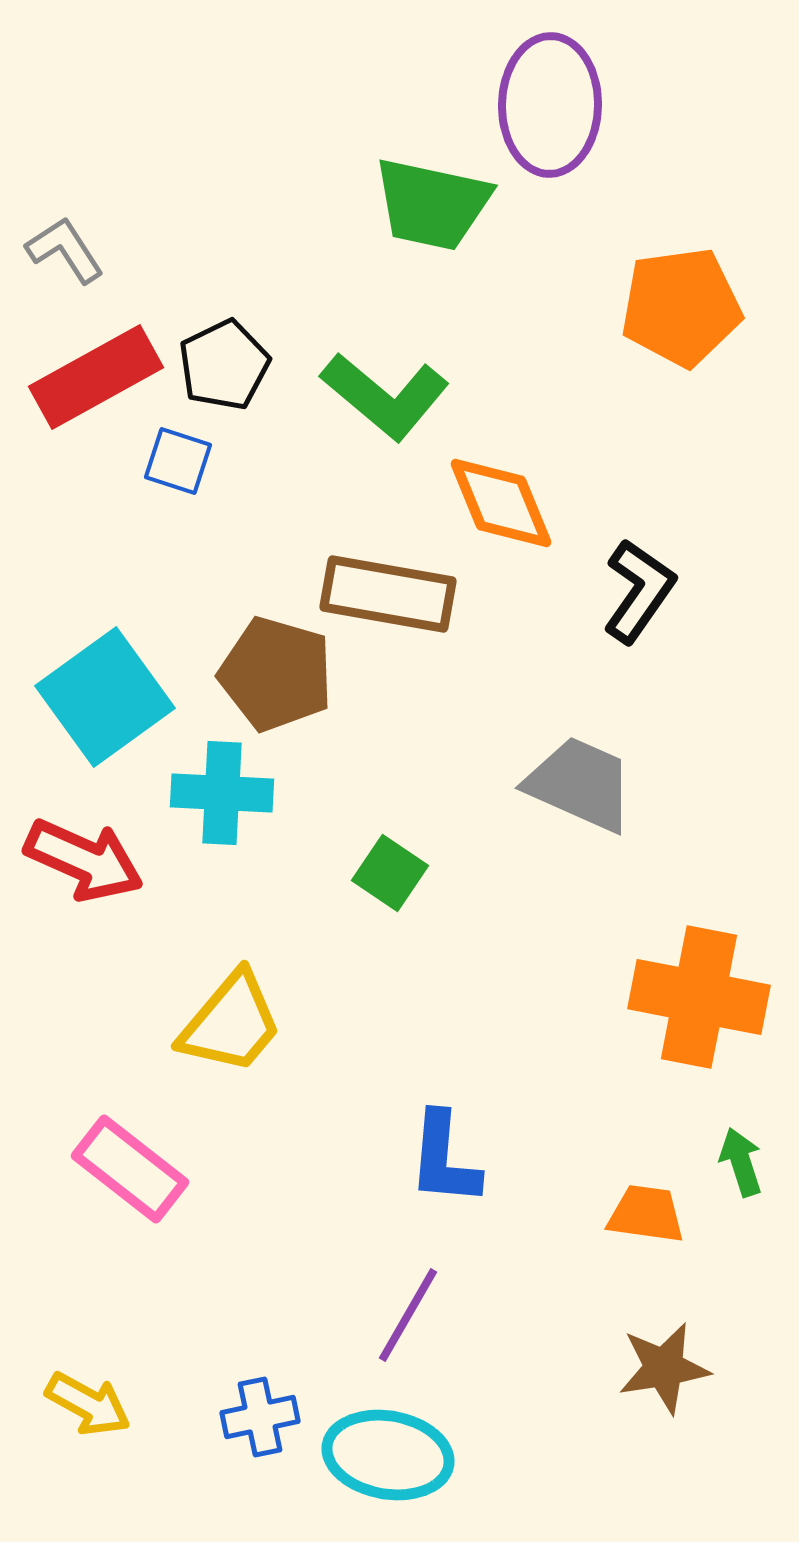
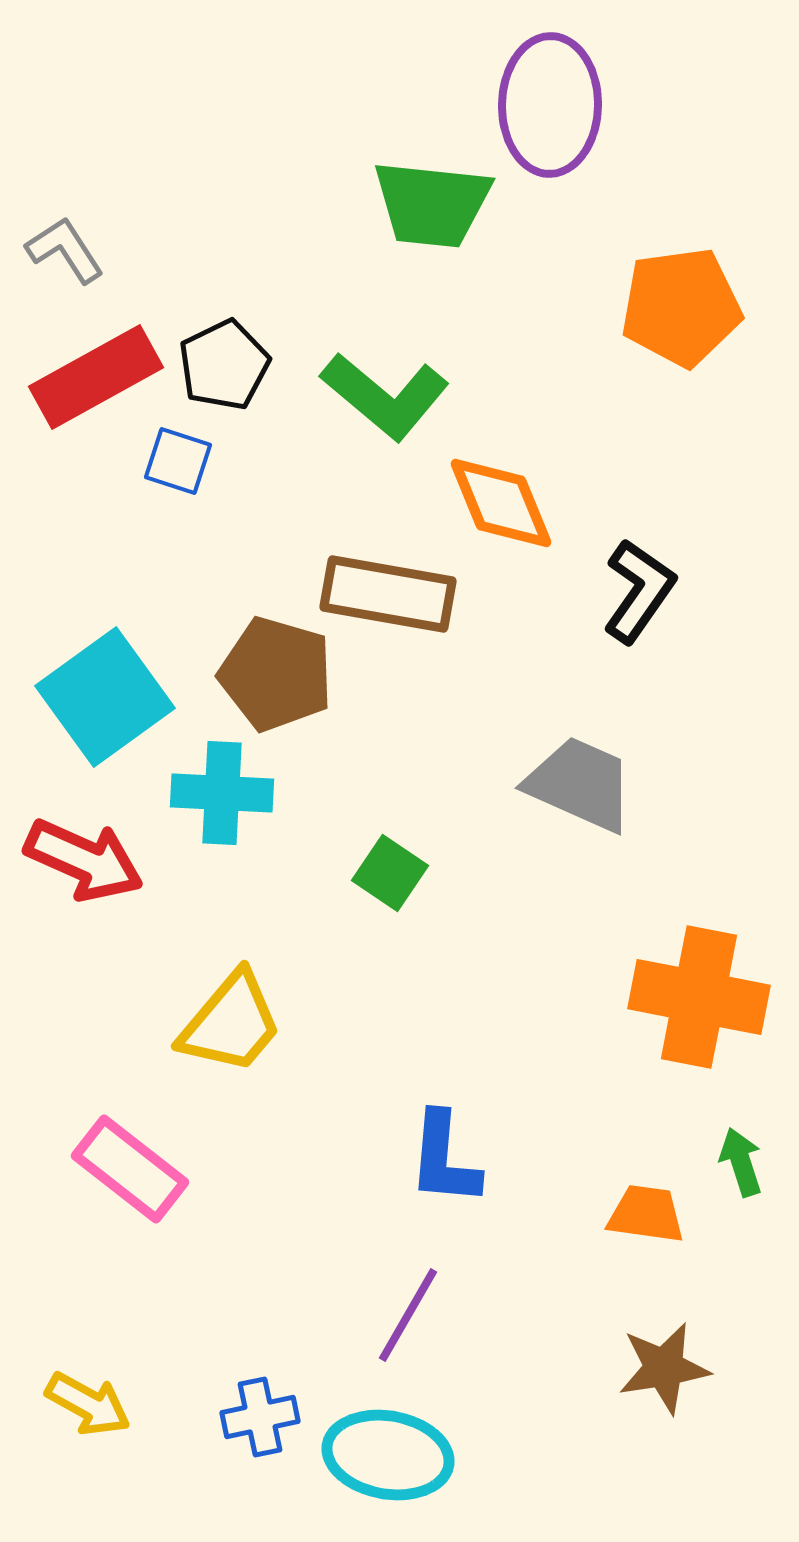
green trapezoid: rotated 6 degrees counterclockwise
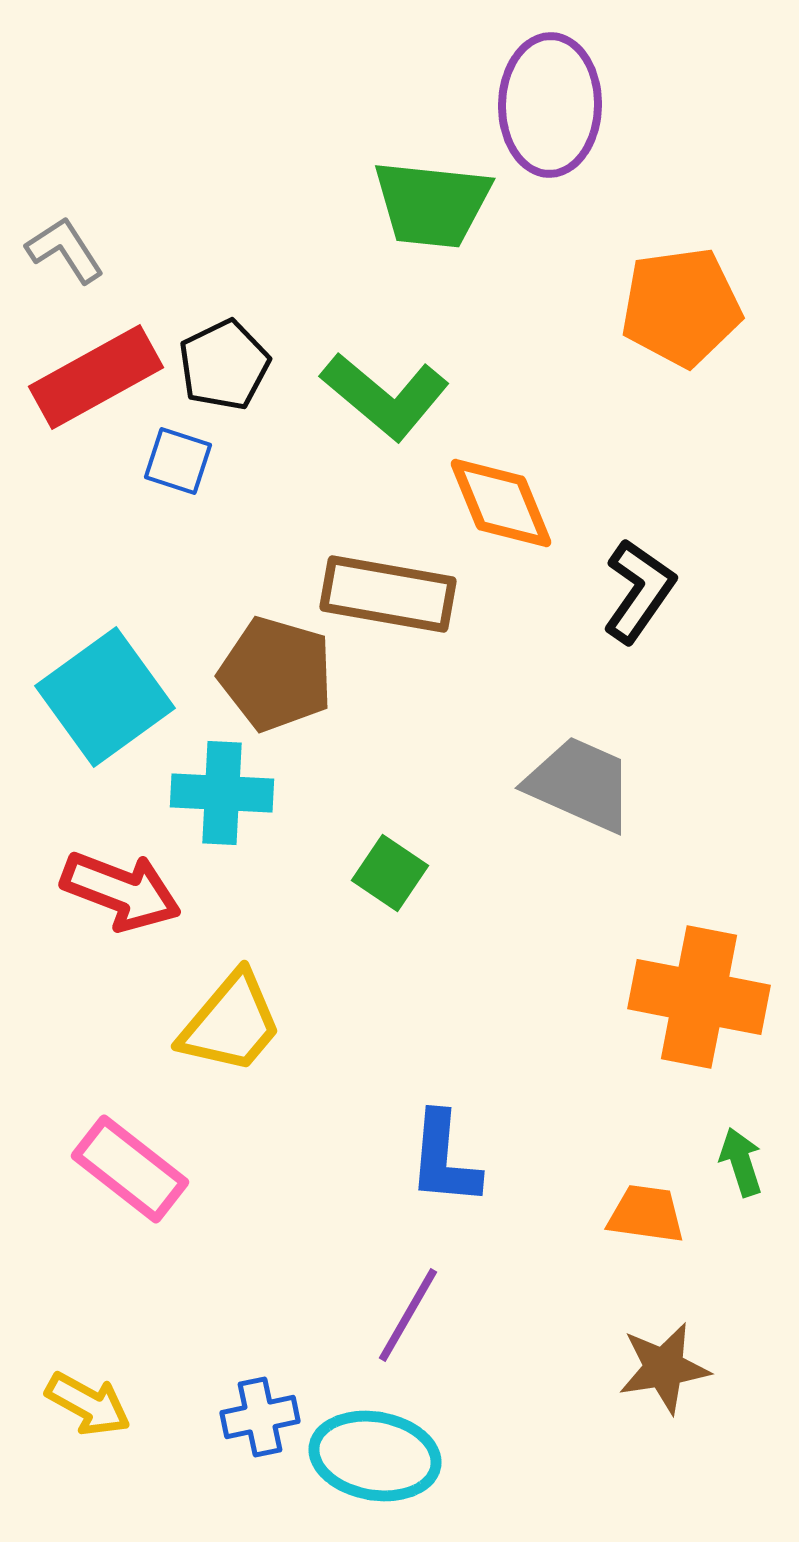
red arrow: moved 37 px right, 31 px down; rotated 3 degrees counterclockwise
cyan ellipse: moved 13 px left, 1 px down
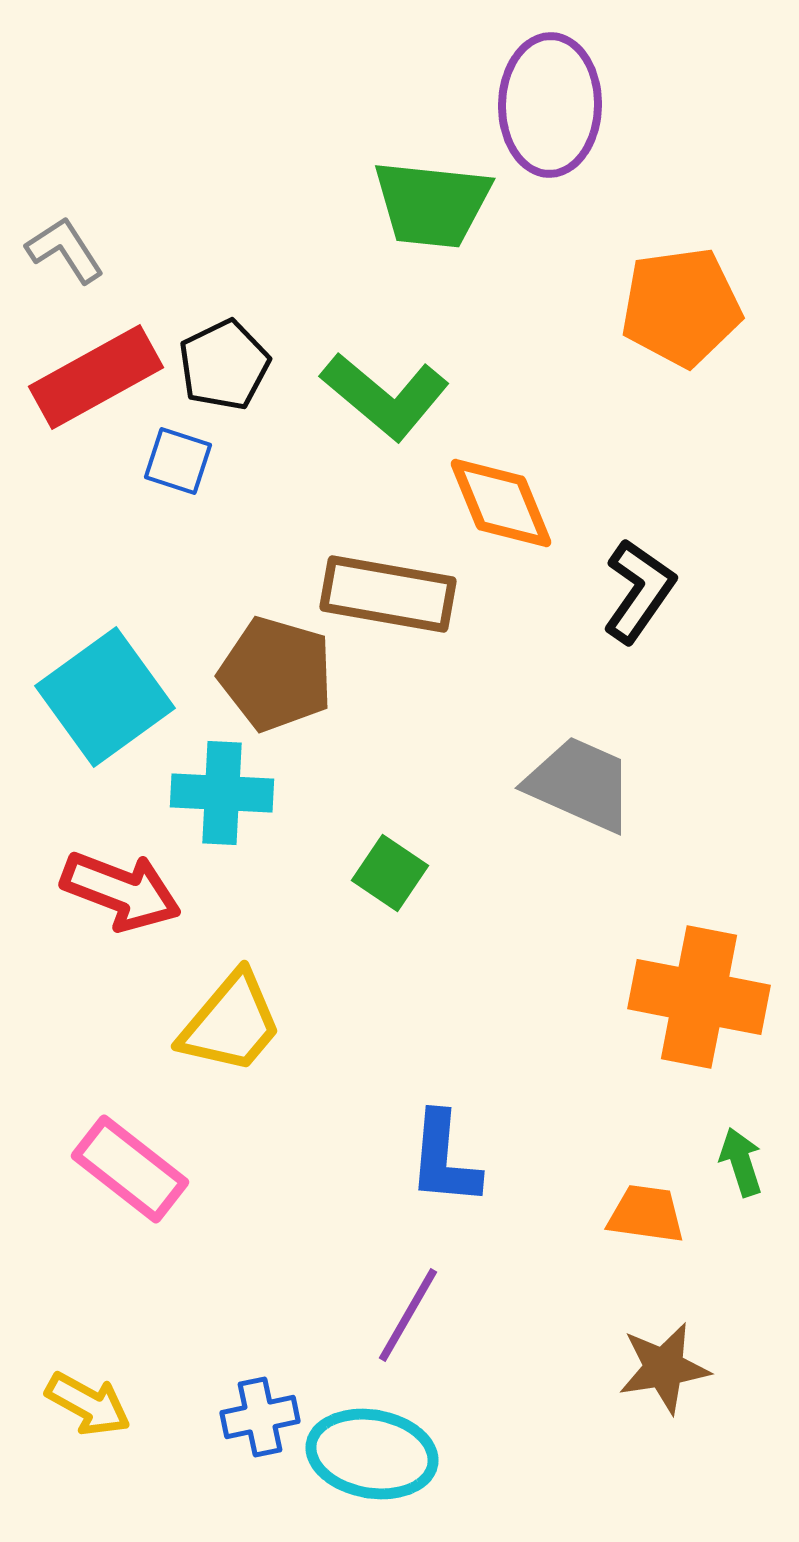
cyan ellipse: moved 3 px left, 2 px up
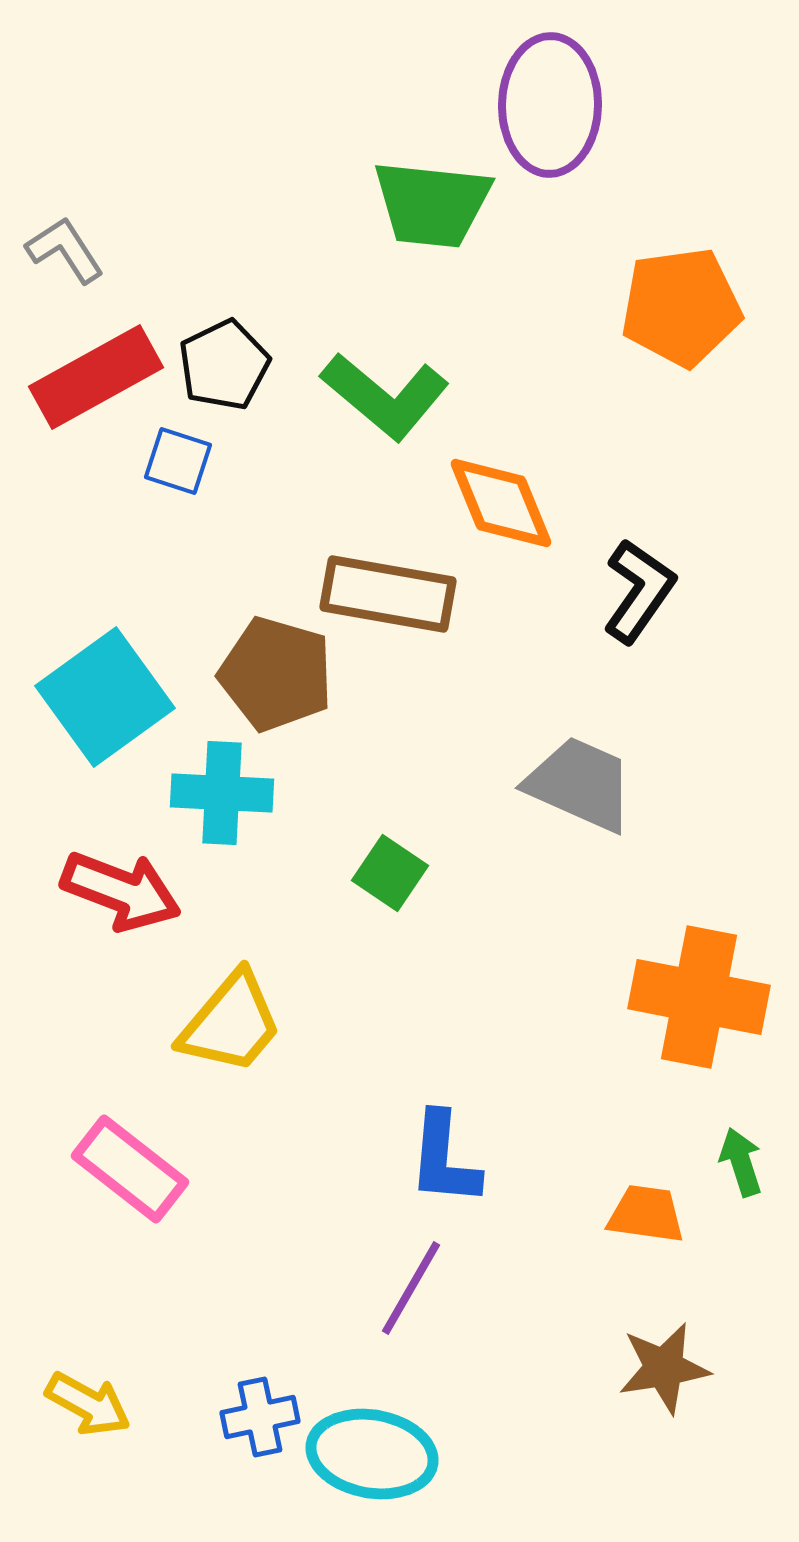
purple line: moved 3 px right, 27 px up
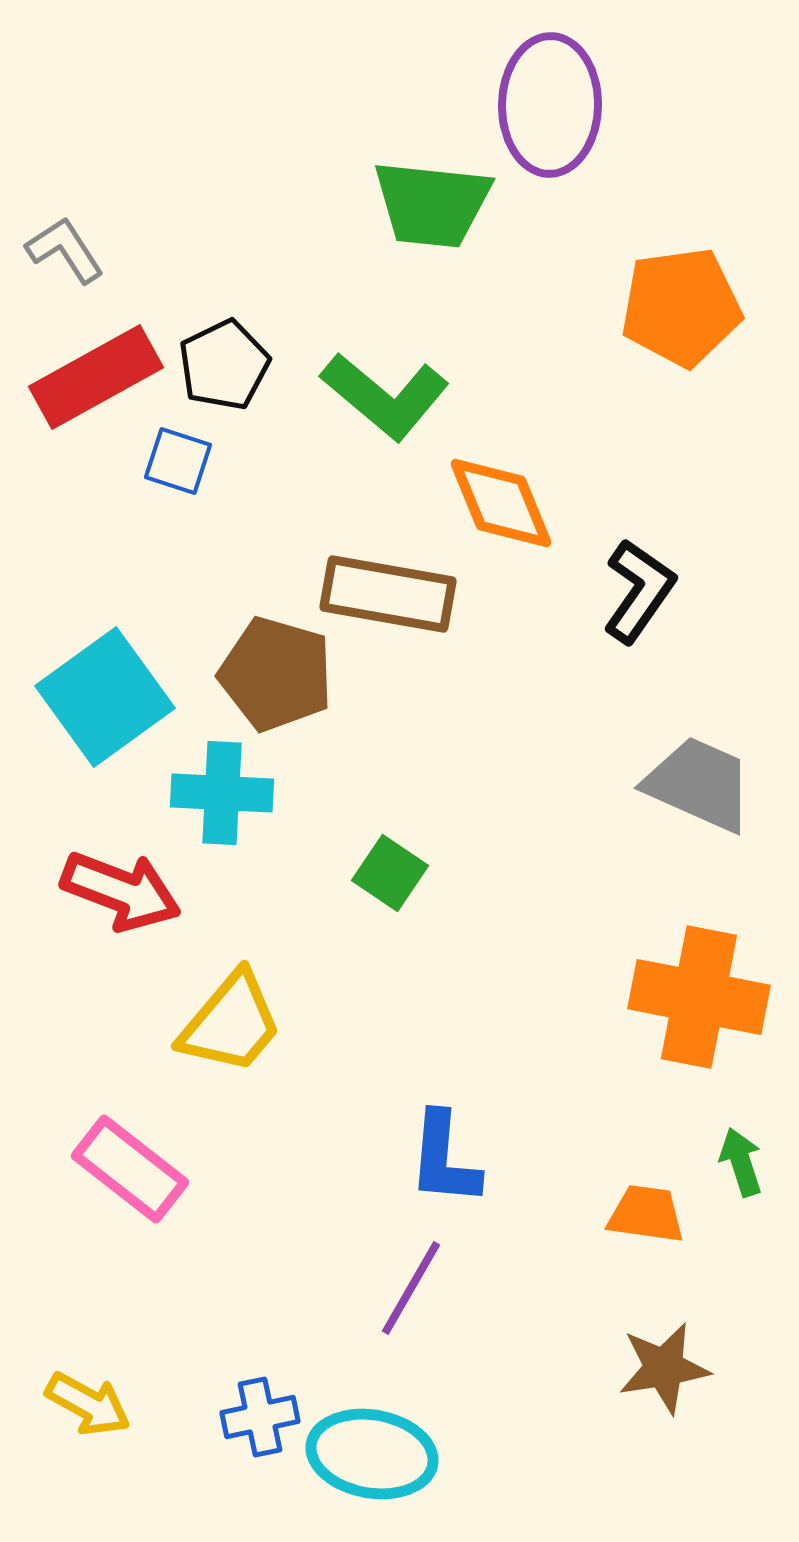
gray trapezoid: moved 119 px right
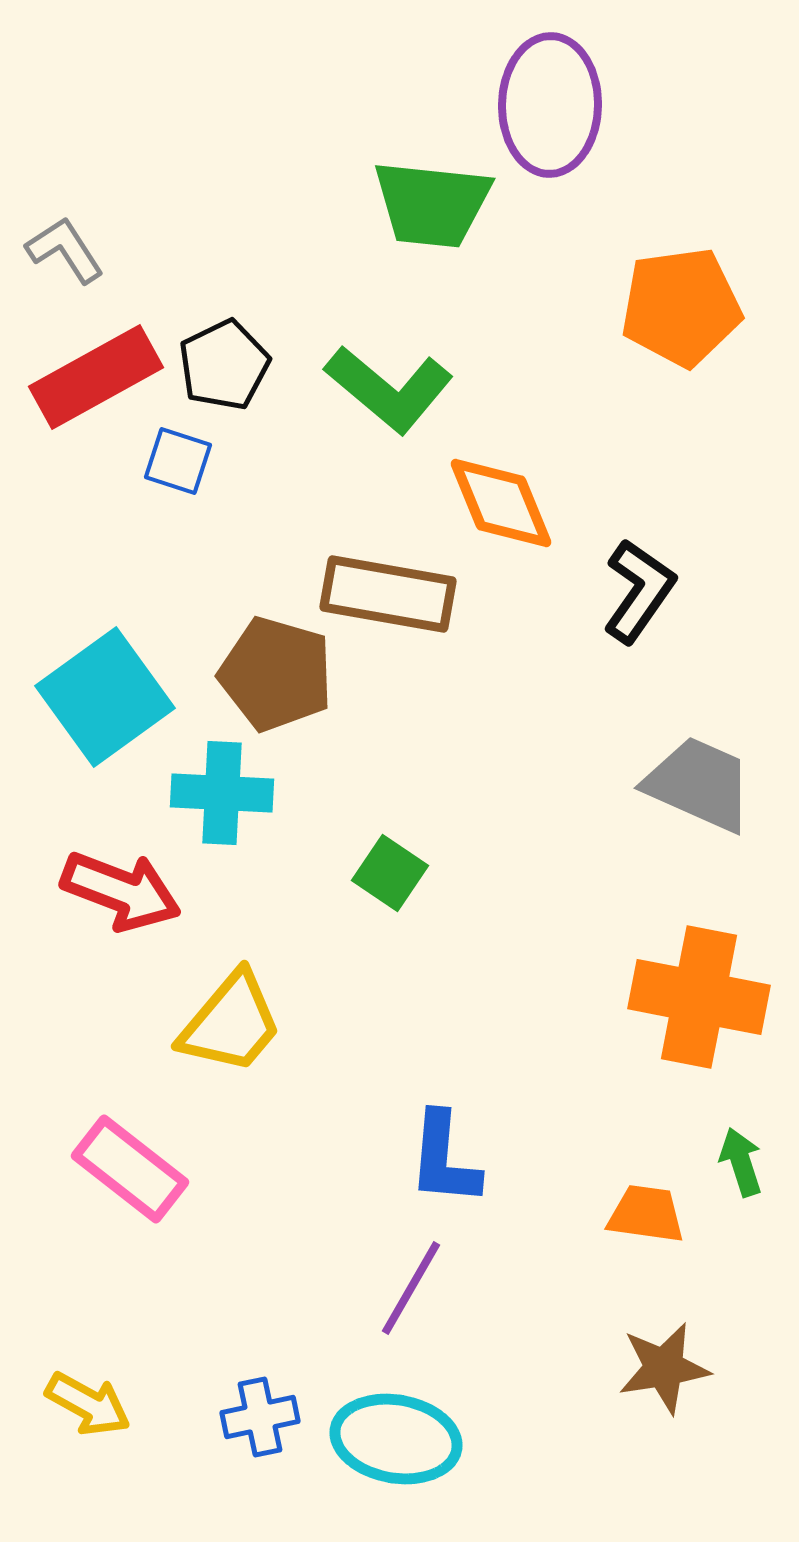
green L-shape: moved 4 px right, 7 px up
cyan ellipse: moved 24 px right, 15 px up
